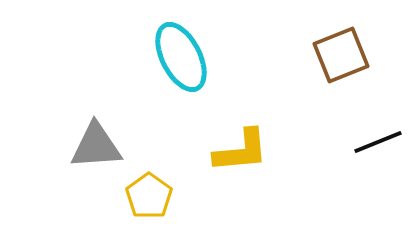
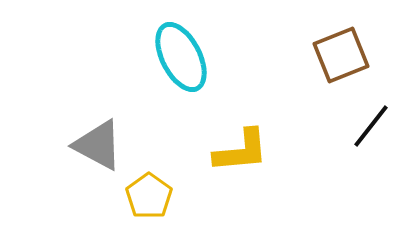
black line: moved 7 px left, 16 px up; rotated 30 degrees counterclockwise
gray triangle: moved 2 px right, 1 px up; rotated 32 degrees clockwise
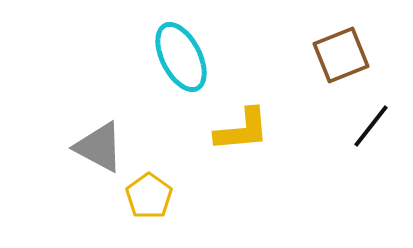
gray triangle: moved 1 px right, 2 px down
yellow L-shape: moved 1 px right, 21 px up
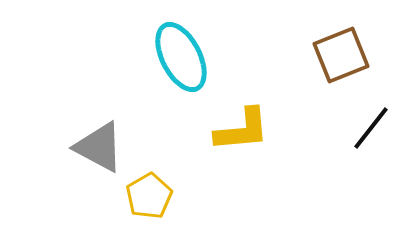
black line: moved 2 px down
yellow pentagon: rotated 6 degrees clockwise
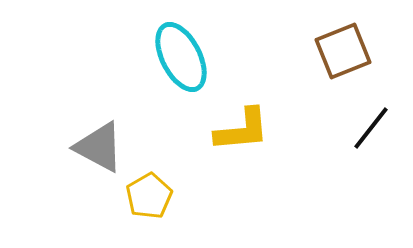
brown square: moved 2 px right, 4 px up
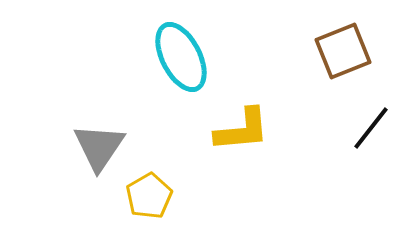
gray triangle: rotated 36 degrees clockwise
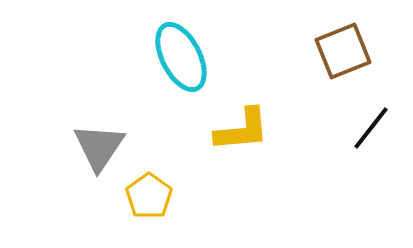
yellow pentagon: rotated 6 degrees counterclockwise
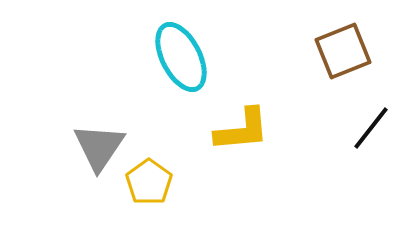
yellow pentagon: moved 14 px up
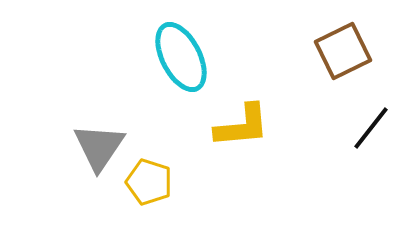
brown square: rotated 4 degrees counterclockwise
yellow L-shape: moved 4 px up
yellow pentagon: rotated 18 degrees counterclockwise
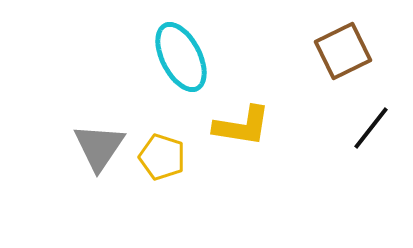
yellow L-shape: rotated 14 degrees clockwise
yellow pentagon: moved 13 px right, 25 px up
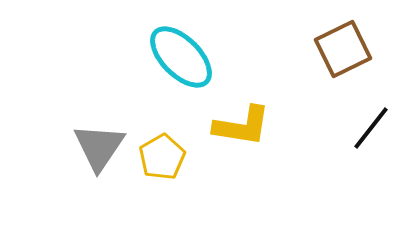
brown square: moved 2 px up
cyan ellipse: rotated 18 degrees counterclockwise
yellow pentagon: rotated 24 degrees clockwise
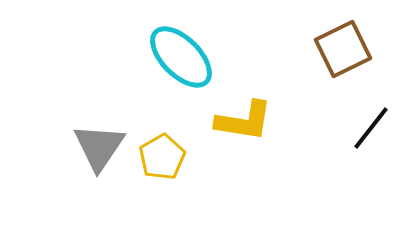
yellow L-shape: moved 2 px right, 5 px up
